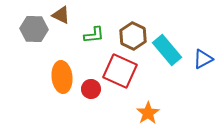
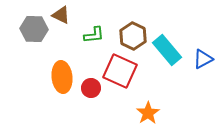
red circle: moved 1 px up
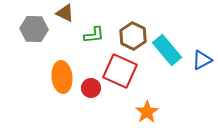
brown triangle: moved 4 px right, 2 px up
blue triangle: moved 1 px left, 1 px down
orange star: moved 1 px left, 1 px up
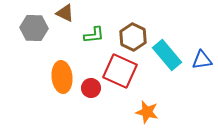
gray hexagon: moved 1 px up
brown hexagon: moved 1 px down
cyan rectangle: moved 5 px down
blue triangle: rotated 20 degrees clockwise
orange star: rotated 25 degrees counterclockwise
